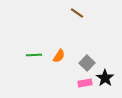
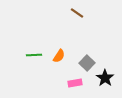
pink rectangle: moved 10 px left
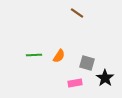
gray square: rotated 28 degrees counterclockwise
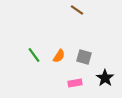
brown line: moved 3 px up
green line: rotated 56 degrees clockwise
gray square: moved 3 px left, 6 px up
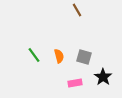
brown line: rotated 24 degrees clockwise
orange semicircle: rotated 48 degrees counterclockwise
black star: moved 2 px left, 1 px up
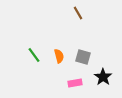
brown line: moved 1 px right, 3 px down
gray square: moved 1 px left
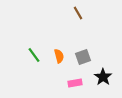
gray square: rotated 35 degrees counterclockwise
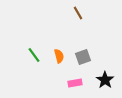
black star: moved 2 px right, 3 px down
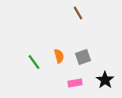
green line: moved 7 px down
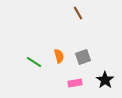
green line: rotated 21 degrees counterclockwise
